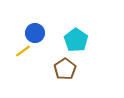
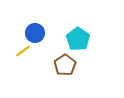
cyan pentagon: moved 2 px right, 1 px up
brown pentagon: moved 4 px up
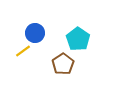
brown pentagon: moved 2 px left, 1 px up
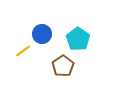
blue circle: moved 7 px right, 1 px down
brown pentagon: moved 2 px down
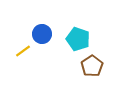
cyan pentagon: rotated 15 degrees counterclockwise
brown pentagon: moved 29 px right
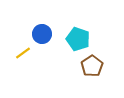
yellow line: moved 2 px down
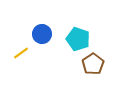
yellow line: moved 2 px left
brown pentagon: moved 1 px right, 2 px up
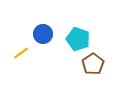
blue circle: moved 1 px right
